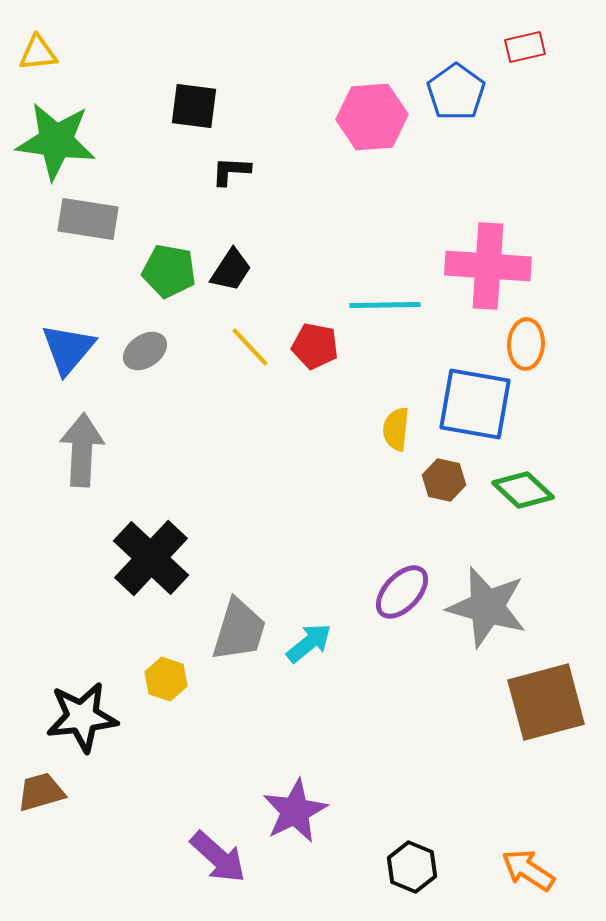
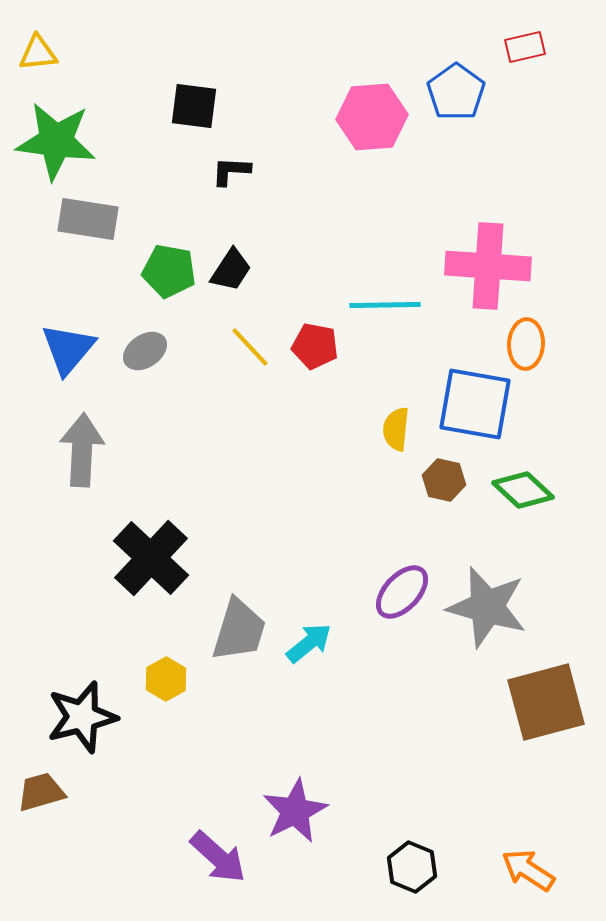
yellow hexagon: rotated 12 degrees clockwise
black star: rotated 8 degrees counterclockwise
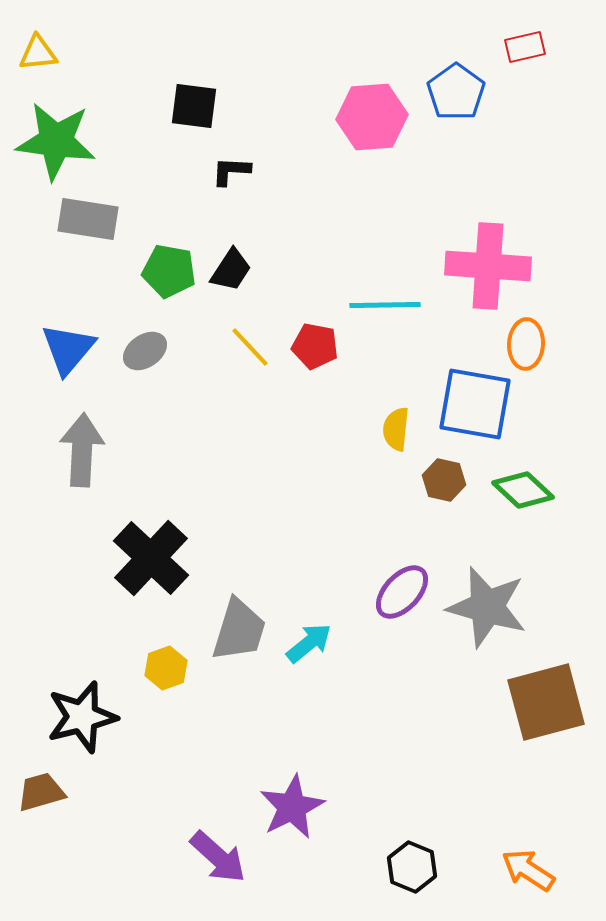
yellow hexagon: moved 11 px up; rotated 9 degrees clockwise
purple star: moved 3 px left, 4 px up
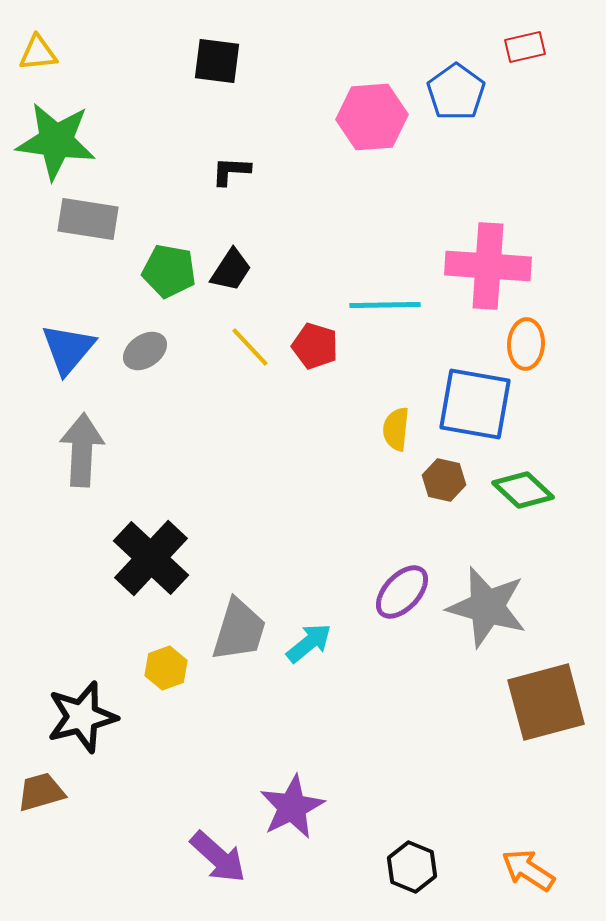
black square: moved 23 px right, 45 px up
red pentagon: rotated 6 degrees clockwise
